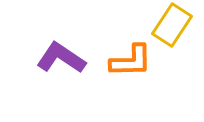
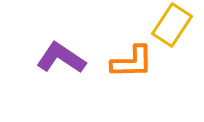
orange L-shape: moved 1 px right, 1 px down
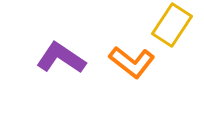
orange L-shape: rotated 39 degrees clockwise
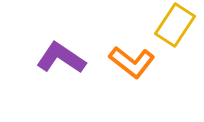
yellow rectangle: moved 3 px right
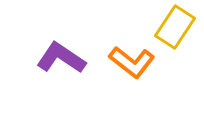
yellow rectangle: moved 2 px down
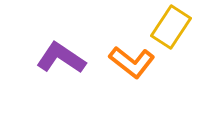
yellow rectangle: moved 4 px left
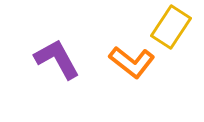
purple L-shape: moved 4 px left, 1 px down; rotated 27 degrees clockwise
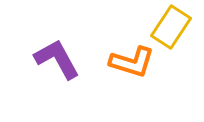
orange L-shape: rotated 21 degrees counterclockwise
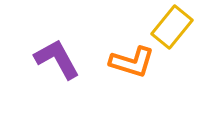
yellow rectangle: moved 1 px right; rotated 6 degrees clockwise
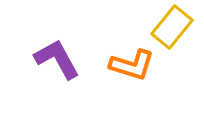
orange L-shape: moved 3 px down
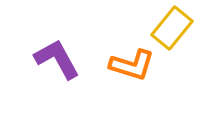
yellow rectangle: moved 1 px down
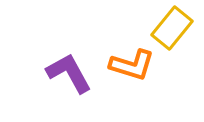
purple L-shape: moved 12 px right, 14 px down
